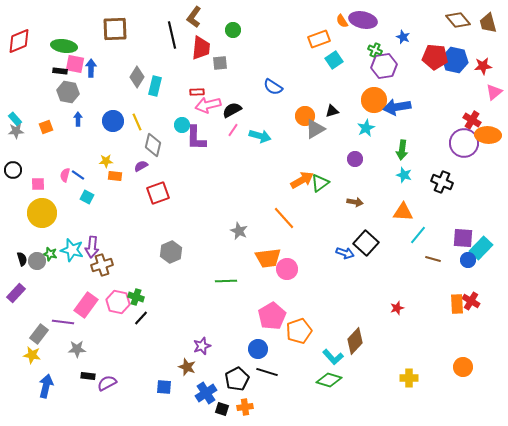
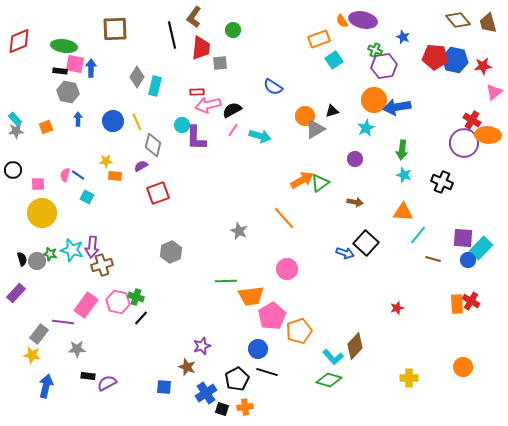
orange trapezoid at (268, 258): moved 17 px left, 38 px down
brown diamond at (355, 341): moved 5 px down
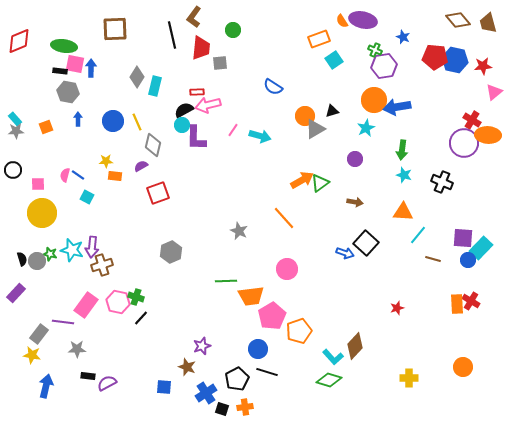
black semicircle at (232, 110): moved 48 px left
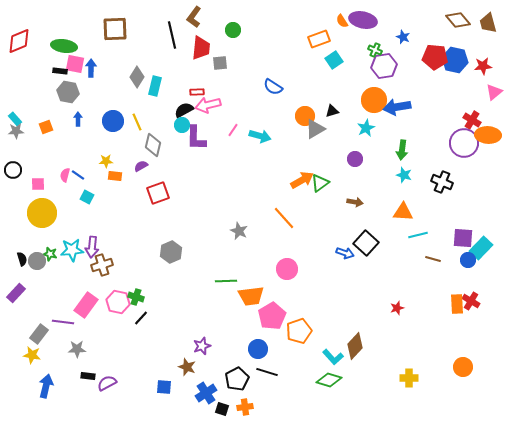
cyan line at (418, 235): rotated 36 degrees clockwise
cyan star at (72, 250): rotated 20 degrees counterclockwise
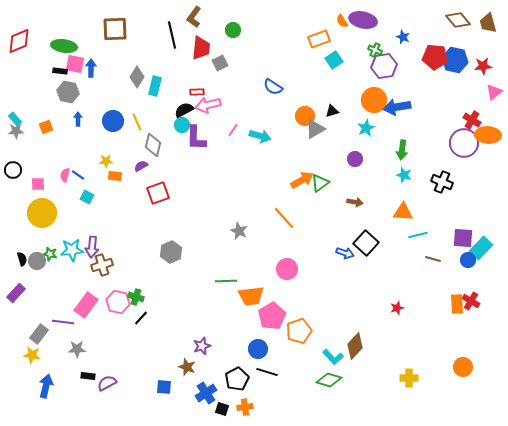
gray square at (220, 63): rotated 21 degrees counterclockwise
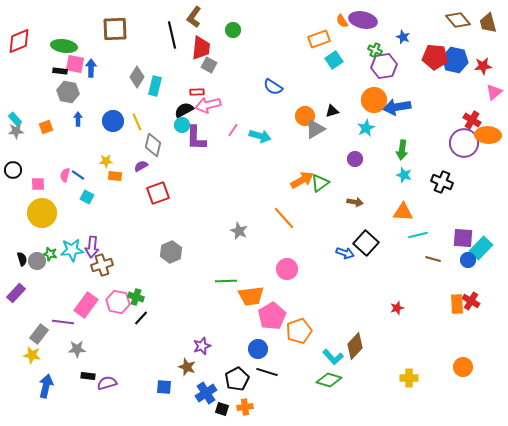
gray square at (220, 63): moved 11 px left, 2 px down; rotated 35 degrees counterclockwise
purple semicircle at (107, 383): rotated 12 degrees clockwise
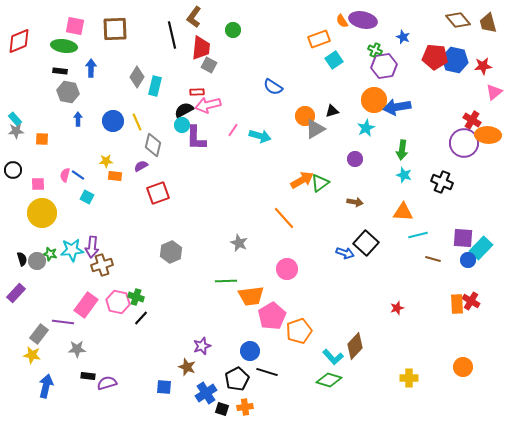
pink square at (75, 64): moved 38 px up
orange square at (46, 127): moved 4 px left, 12 px down; rotated 24 degrees clockwise
gray star at (239, 231): moved 12 px down
blue circle at (258, 349): moved 8 px left, 2 px down
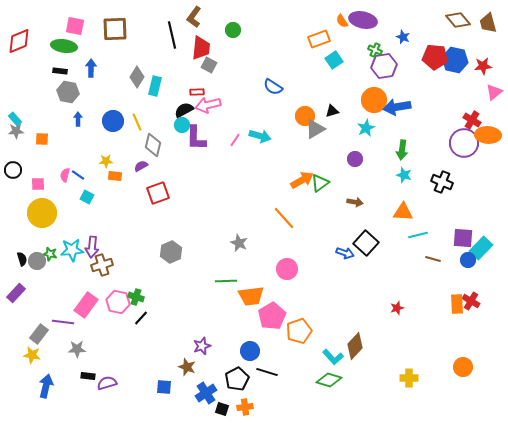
pink line at (233, 130): moved 2 px right, 10 px down
